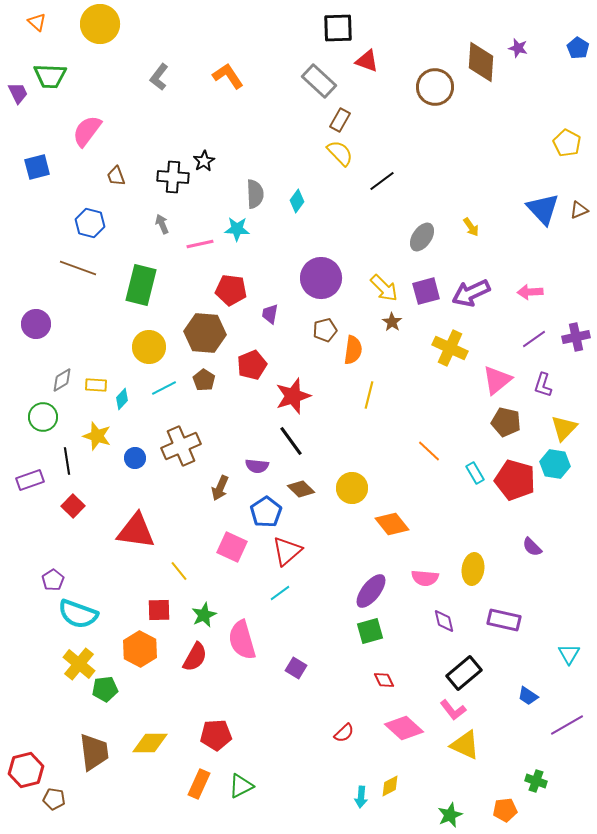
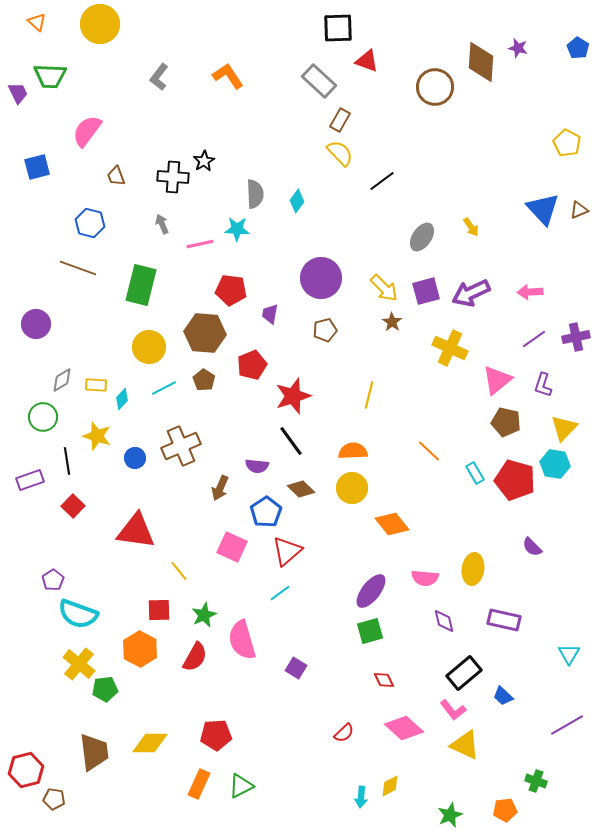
orange semicircle at (353, 350): moved 101 px down; rotated 100 degrees counterclockwise
blue trapezoid at (528, 696): moved 25 px left; rotated 10 degrees clockwise
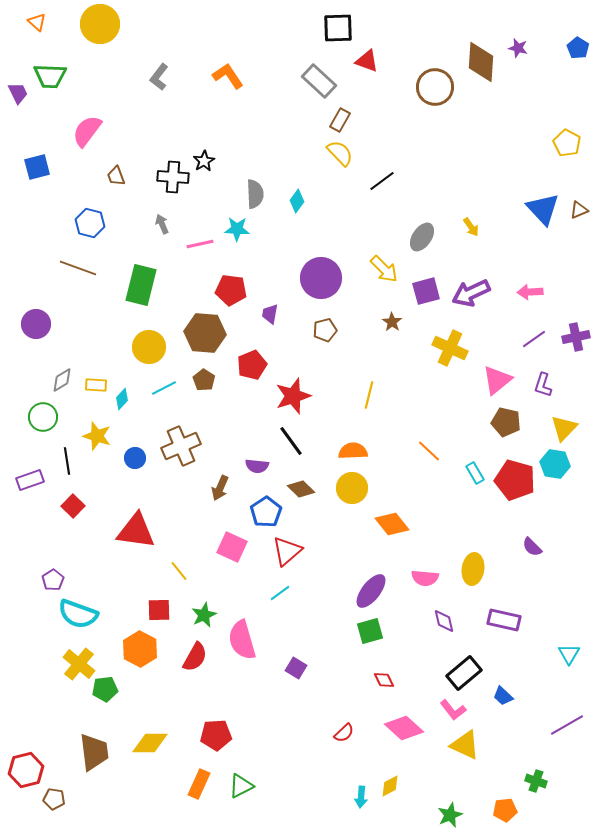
yellow arrow at (384, 288): moved 19 px up
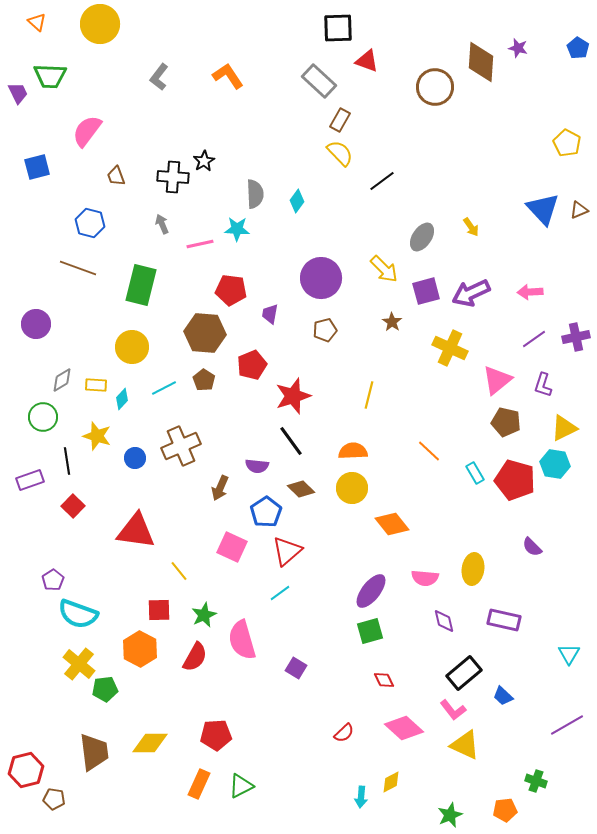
yellow circle at (149, 347): moved 17 px left
yellow triangle at (564, 428): rotated 20 degrees clockwise
yellow diamond at (390, 786): moved 1 px right, 4 px up
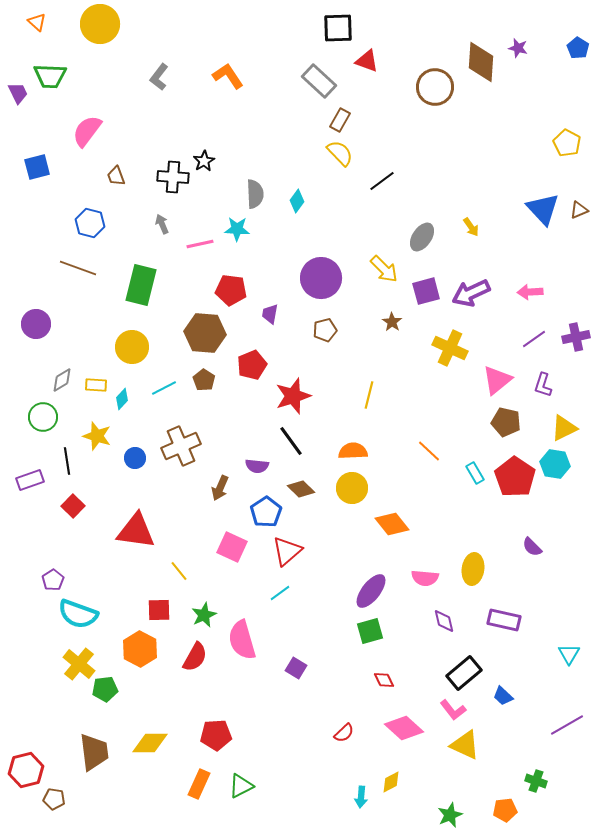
red pentagon at (515, 480): moved 3 px up; rotated 18 degrees clockwise
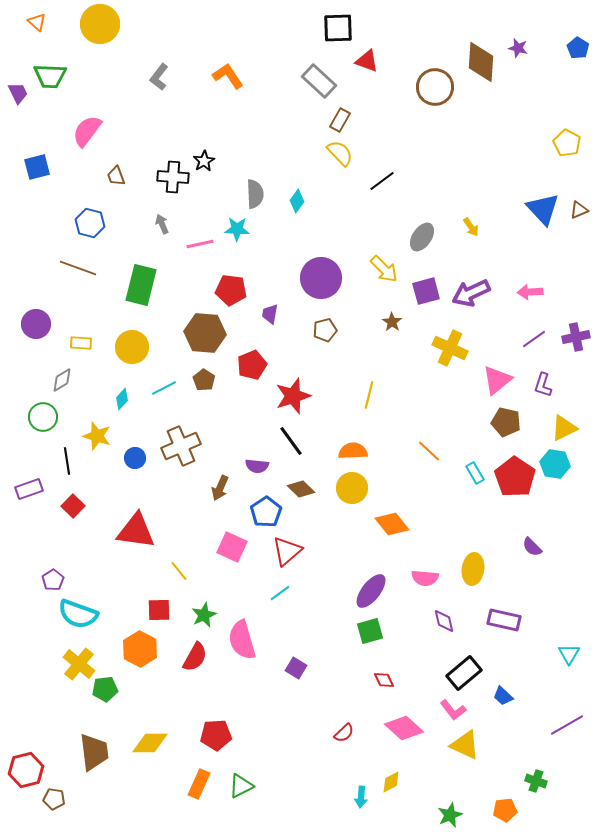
yellow rectangle at (96, 385): moved 15 px left, 42 px up
purple rectangle at (30, 480): moved 1 px left, 9 px down
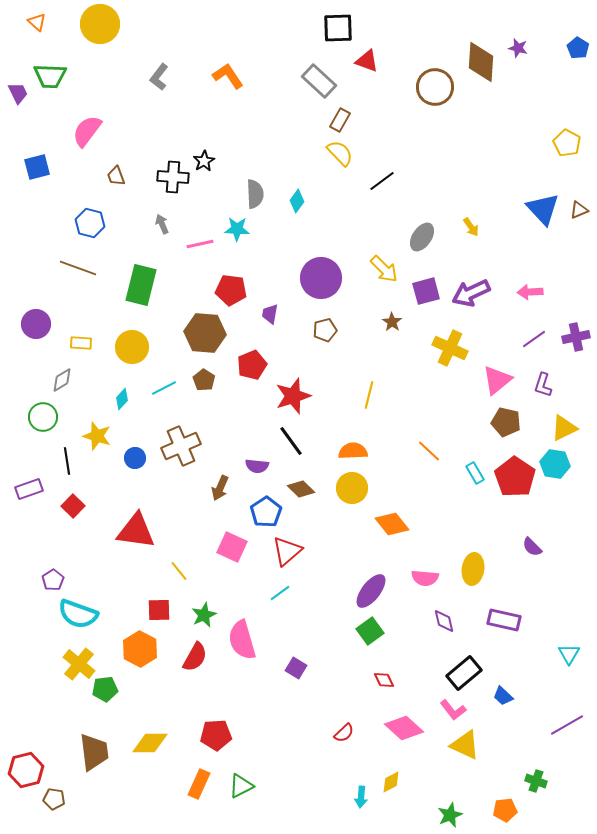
green square at (370, 631): rotated 20 degrees counterclockwise
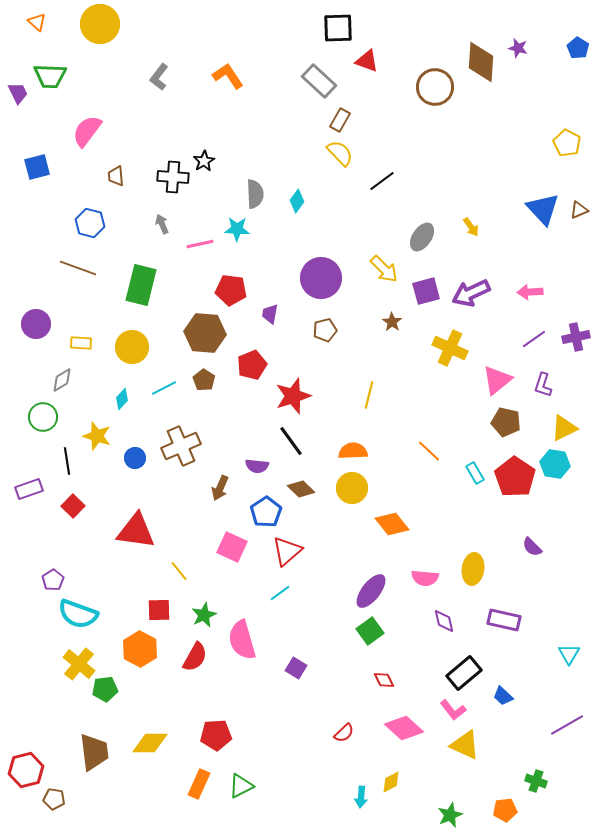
brown trapezoid at (116, 176): rotated 15 degrees clockwise
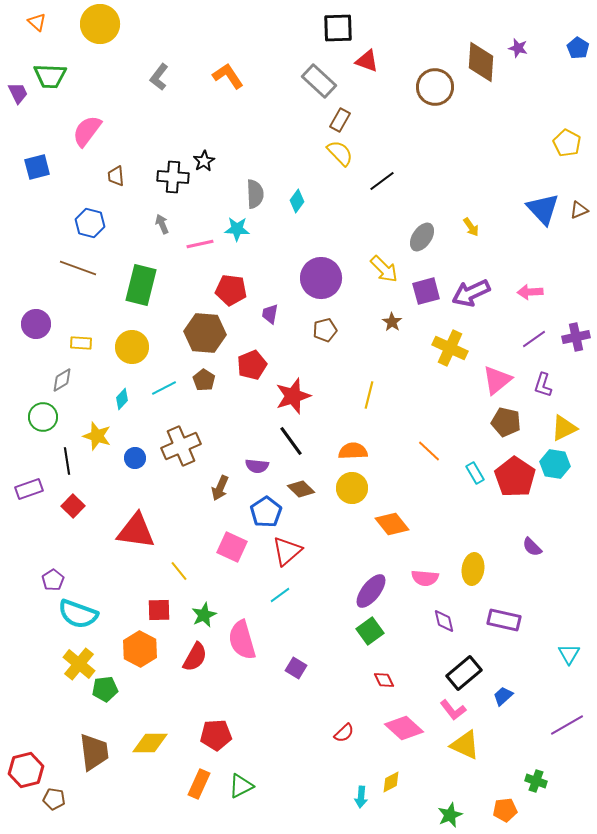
cyan line at (280, 593): moved 2 px down
blue trapezoid at (503, 696): rotated 95 degrees clockwise
